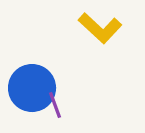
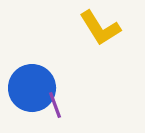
yellow L-shape: rotated 15 degrees clockwise
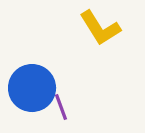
purple line: moved 6 px right, 2 px down
